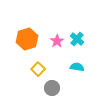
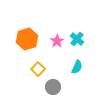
cyan semicircle: rotated 104 degrees clockwise
gray circle: moved 1 px right, 1 px up
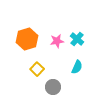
pink star: rotated 24 degrees clockwise
yellow square: moved 1 px left
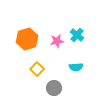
cyan cross: moved 4 px up
cyan semicircle: moved 1 px left; rotated 64 degrees clockwise
gray circle: moved 1 px right, 1 px down
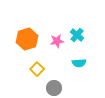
cyan semicircle: moved 3 px right, 4 px up
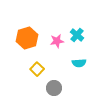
orange hexagon: moved 1 px up
